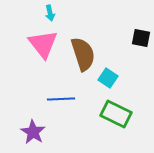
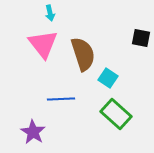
green rectangle: rotated 16 degrees clockwise
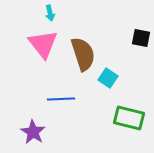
green rectangle: moved 13 px right, 4 px down; rotated 28 degrees counterclockwise
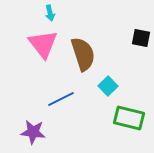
cyan square: moved 8 px down; rotated 12 degrees clockwise
blue line: rotated 24 degrees counterclockwise
purple star: rotated 25 degrees counterclockwise
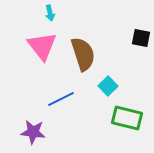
pink triangle: moved 1 px left, 2 px down
green rectangle: moved 2 px left
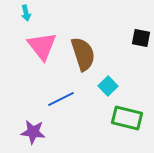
cyan arrow: moved 24 px left
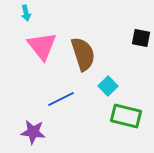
green rectangle: moved 1 px left, 2 px up
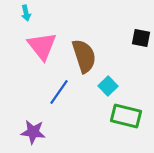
brown semicircle: moved 1 px right, 2 px down
blue line: moved 2 px left, 7 px up; rotated 28 degrees counterclockwise
